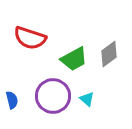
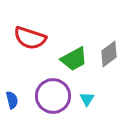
cyan triangle: rotated 21 degrees clockwise
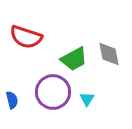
red semicircle: moved 4 px left, 1 px up
gray diamond: rotated 64 degrees counterclockwise
purple circle: moved 4 px up
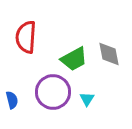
red semicircle: rotated 76 degrees clockwise
